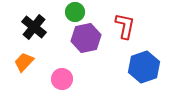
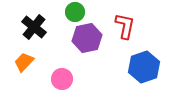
purple hexagon: moved 1 px right
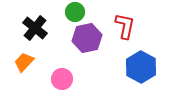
black cross: moved 1 px right, 1 px down
blue hexagon: moved 3 px left; rotated 12 degrees counterclockwise
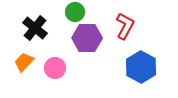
red L-shape: rotated 16 degrees clockwise
purple hexagon: rotated 12 degrees clockwise
pink circle: moved 7 px left, 11 px up
